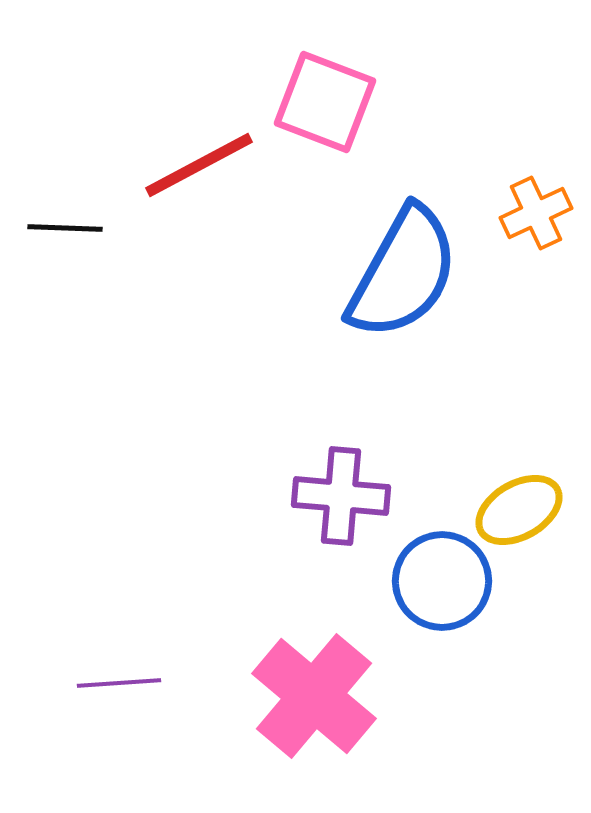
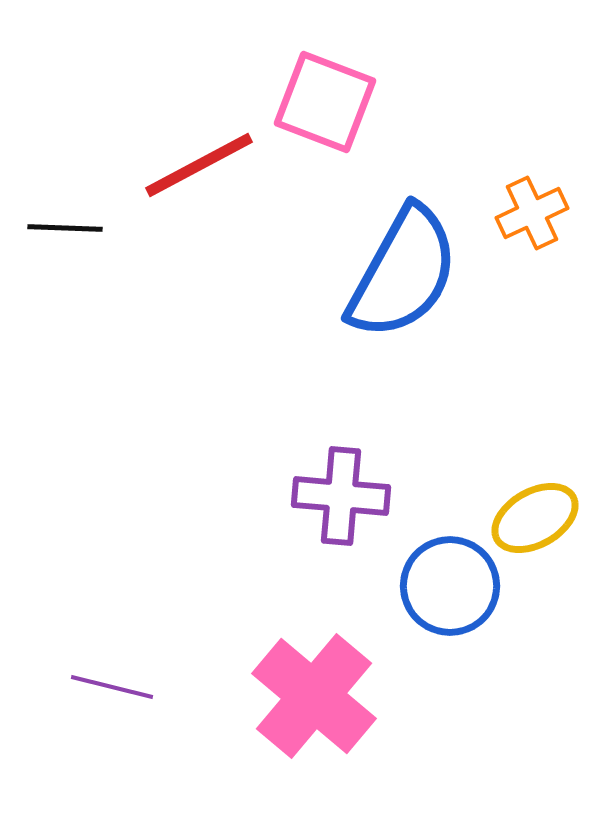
orange cross: moved 4 px left
yellow ellipse: moved 16 px right, 8 px down
blue circle: moved 8 px right, 5 px down
purple line: moved 7 px left, 4 px down; rotated 18 degrees clockwise
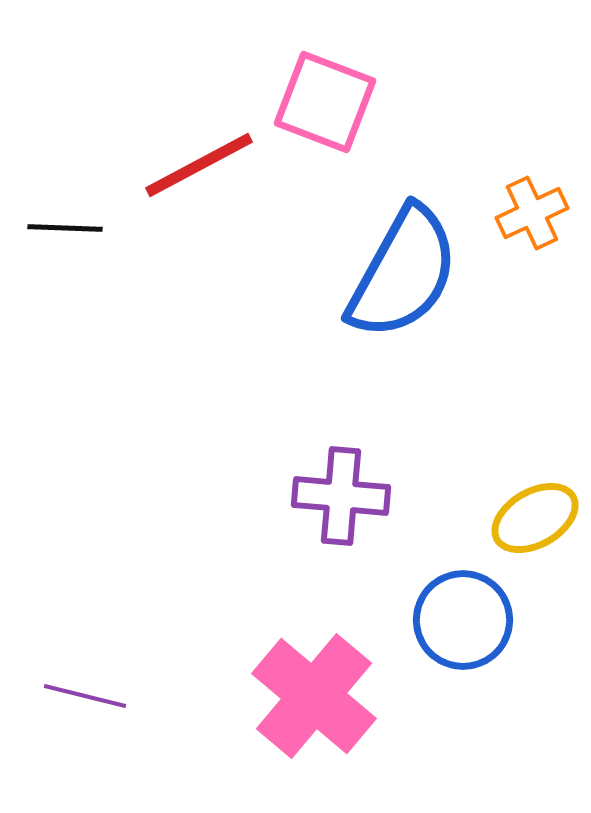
blue circle: moved 13 px right, 34 px down
purple line: moved 27 px left, 9 px down
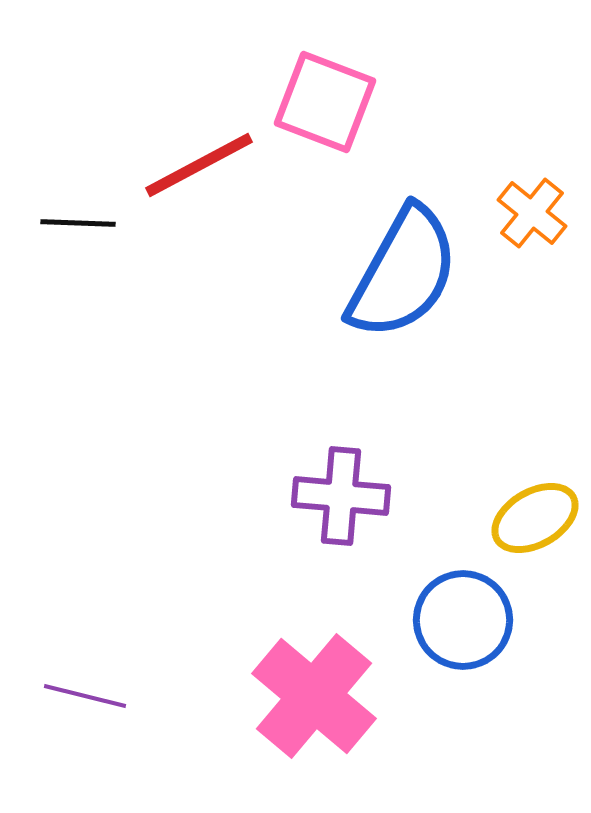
orange cross: rotated 26 degrees counterclockwise
black line: moved 13 px right, 5 px up
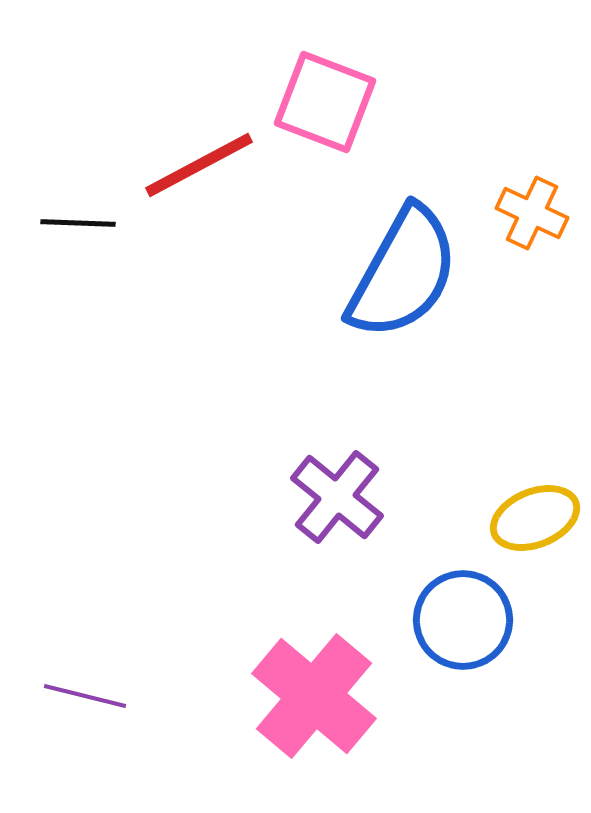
orange cross: rotated 14 degrees counterclockwise
purple cross: moved 4 px left, 1 px down; rotated 34 degrees clockwise
yellow ellipse: rotated 8 degrees clockwise
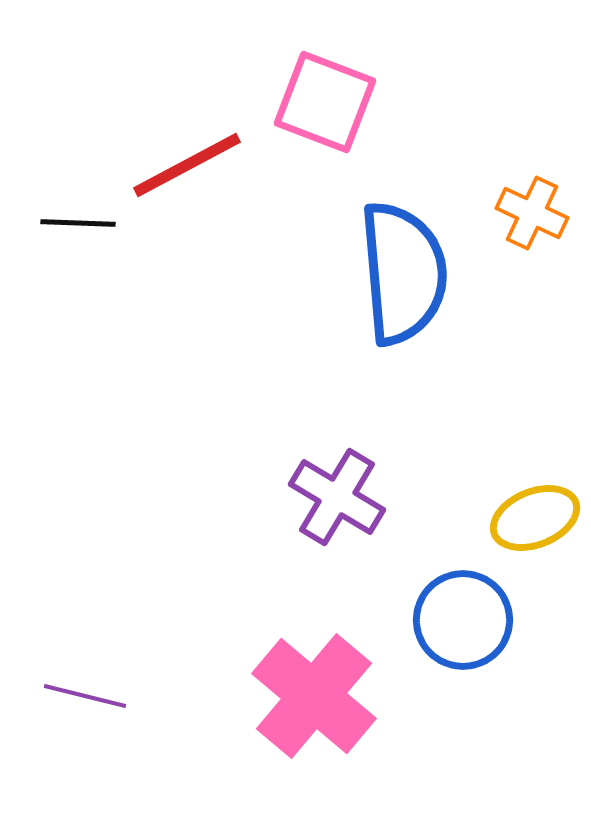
red line: moved 12 px left
blue semicircle: rotated 34 degrees counterclockwise
purple cross: rotated 8 degrees counterclockwise
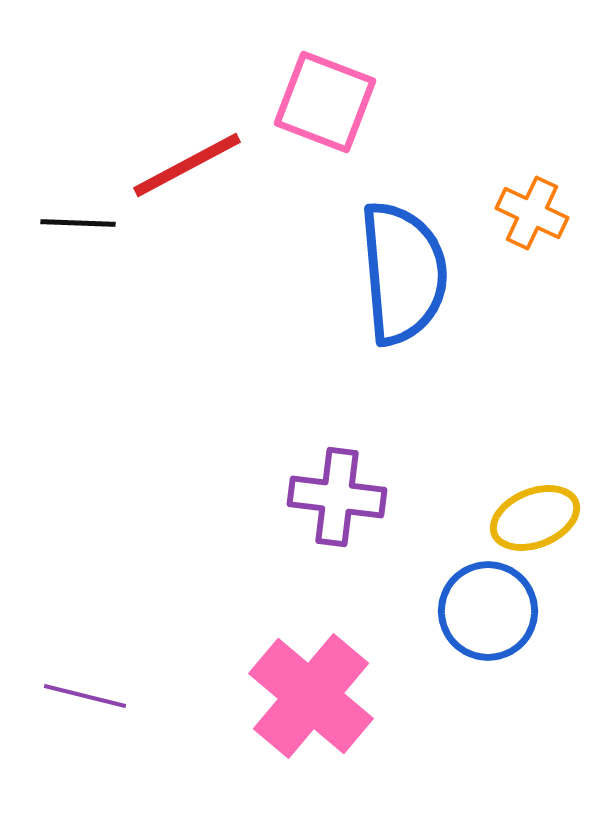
purple cross: rotated 24 degrees counterclockwise
blue circle: moved 25 px right, 9 px up
pink cross: moved 3 px left
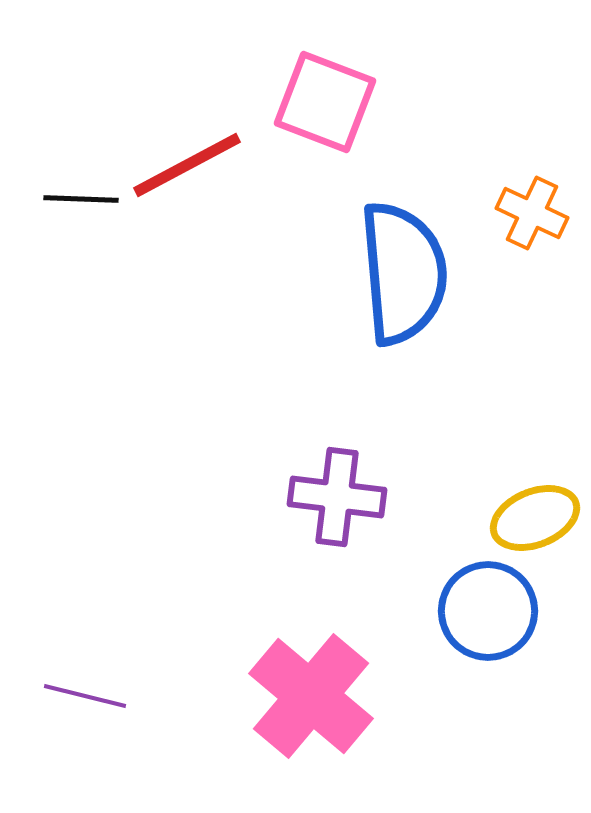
black line: moved 3 px right, 24 px up
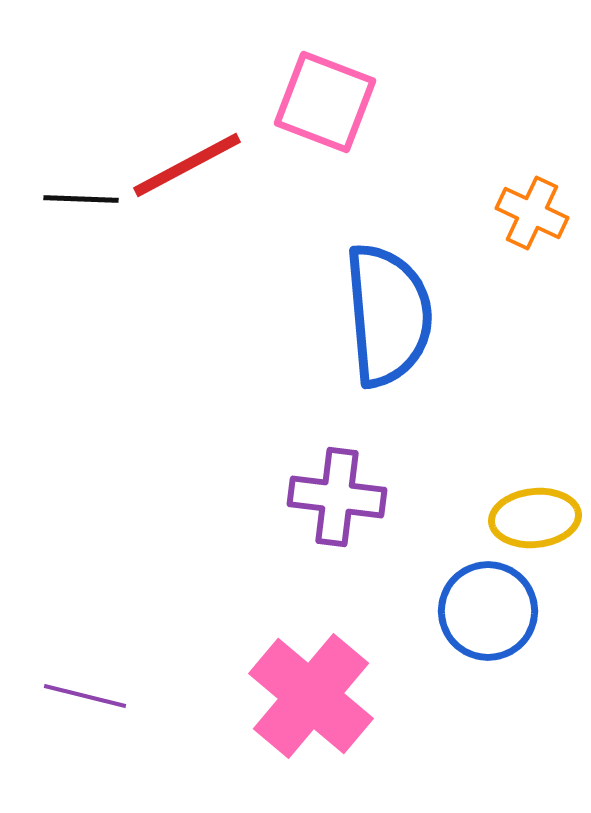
blue semicircle: moved 15 px left, 42 px down
yellow ellipse: rotated 16 degrees clockwise
